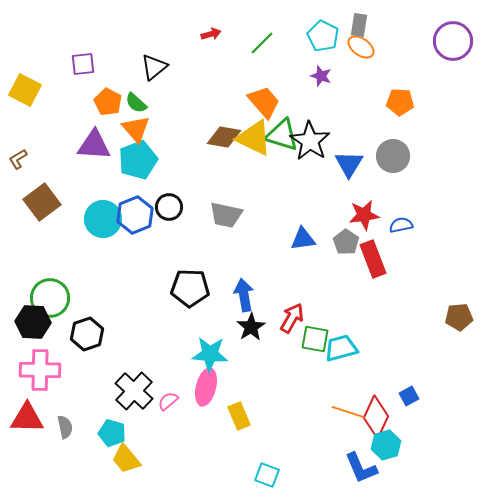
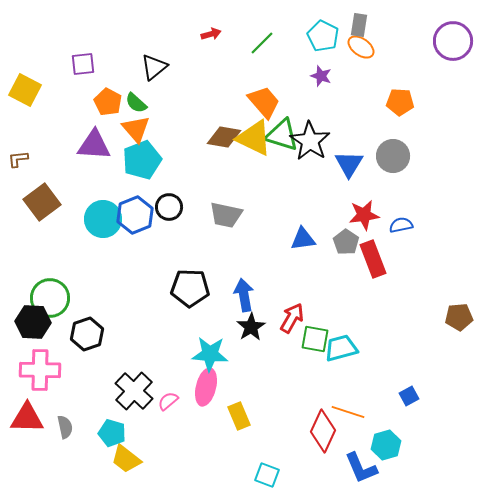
brown L-shape at (18, 159): rotated 25 degrees clockwise
cyan pentagon at (138, 160): moved 4 px right
red diamond at (376, 417): moved 53 px left, 14 px down
yellow trapezoid at (126, 459): rotated 12 degrees counterclockwise
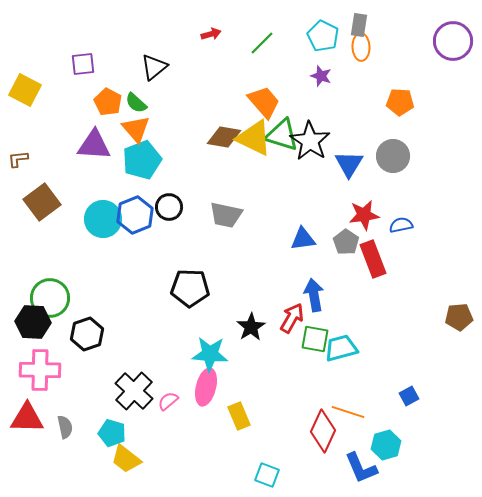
orange ellipse at (361, 47): rotated 52 degrees clockwise
blue arrow at (244, 295): moved 70 px right
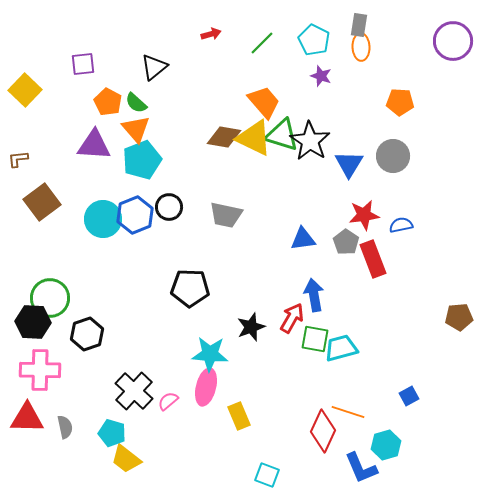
cyan pentagon at (323, 36): moved 9 px left, 4 px down
yellow square at (25, 90): rotated 16 degrees clockwise
black star at (251, 327): rotated 12 degrees clockwise
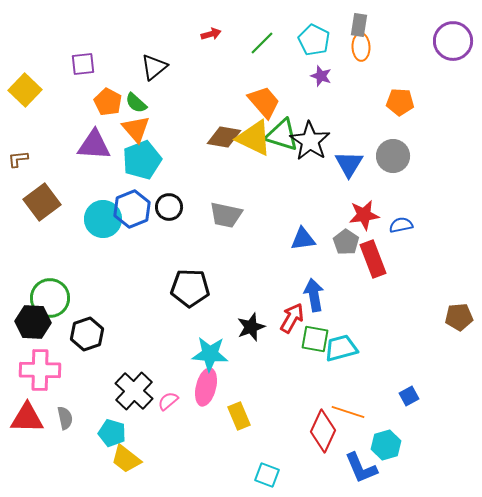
blue hexagon at (135, 215): moved 3 px left, 6 px up
gray semicircle at (65, 427): moved 9 px up
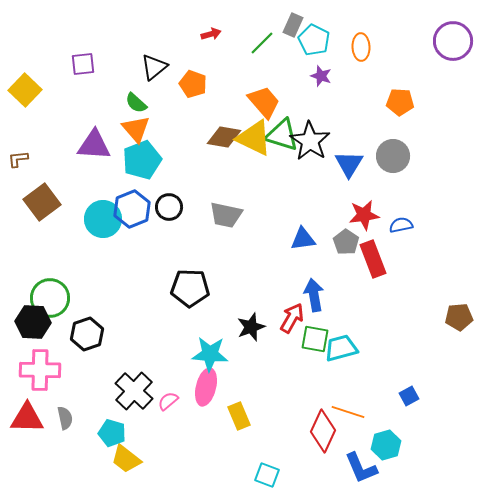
gray rectangle at (359, 25): moved 66 px left; rotated 15 degrees clockwise
orange pentagon at (108, 102): moved 85 px right, 18 px up; rotated 8 degrees counterclockwise
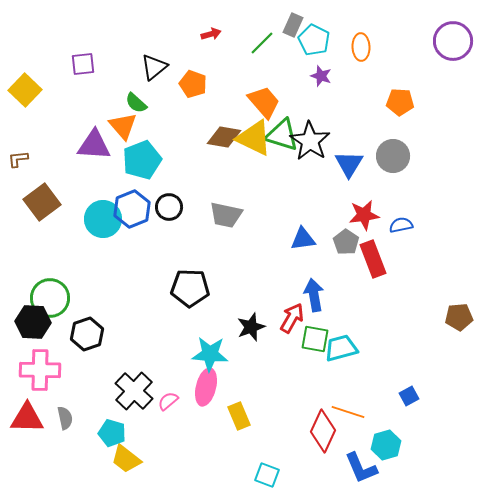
orange triangle at (136, 129): moved 13 px left, 3 px up
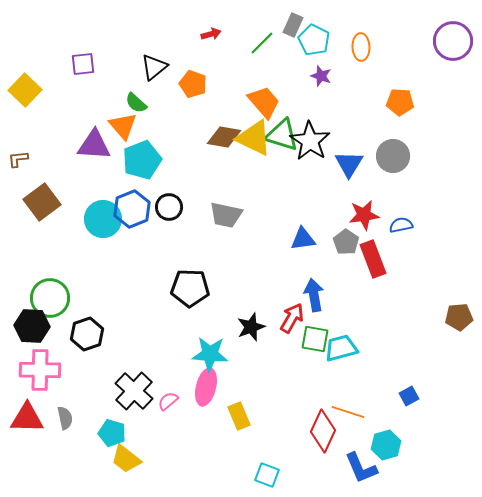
black hexagon at (33, 322): moved 1 px left, 4 px down
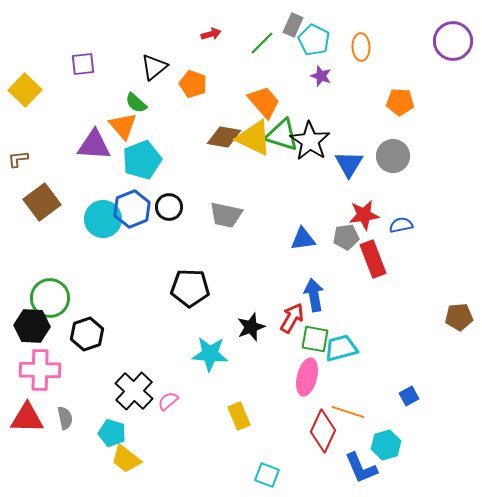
gray pentagon at (346, 242): moved 5 px up; rotated 30 degrees clockwise
pink ellipse at (206, 387): moved 101 px right, 10 px up
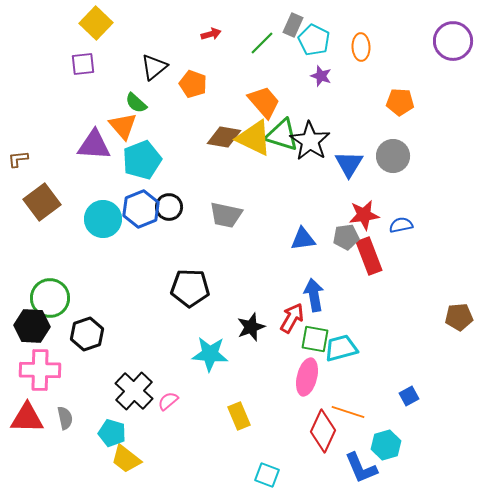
yellow square at (25, 90): moved 71 px right, 67 px up
blue hexagon at (132, 209): moved 9 px right
red rectangle at (373, 259): moved 4 px left, 3 px up
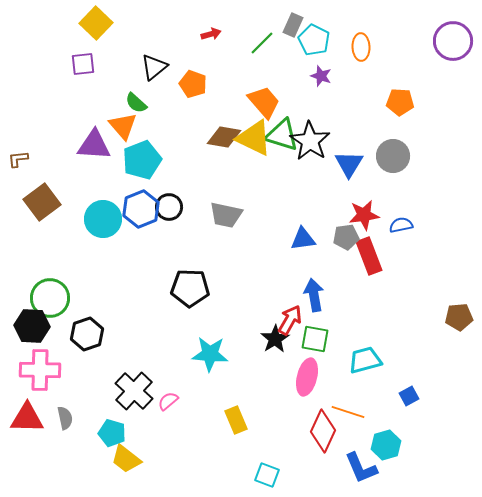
red arrow at (292, 318): moved 2 px left, 2 px down
black star at (251, 327): moved 24 px right, 12 px down; rotated 12 degrees counterclockwise
cyan trapezoid at (341, 348): moved 24 px right, 12 px down
yellow rectangle at (239, 416): moved 3 px left, 4 px down
